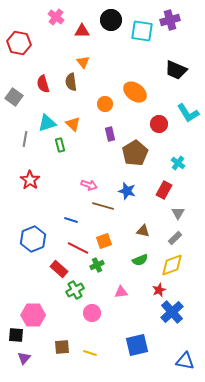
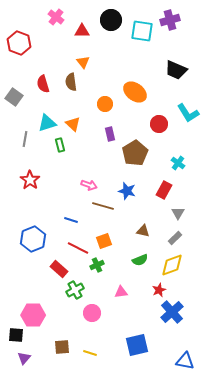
red hexagon at (19, 43): rotated 10 degrees clockwise
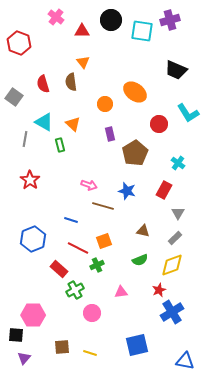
cyan triangle at (47, 123): moved 3 px left, 1 px up; rotated 48 degrees clockwise
blue cross at (172, 312): rotated 10 degrees clockwise
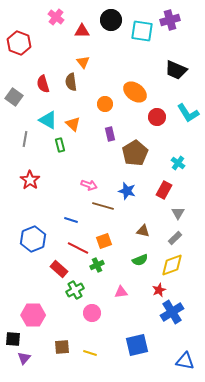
cyan triangle at (44, 122): moved 4 px right, 2 px up
red circle at (159, 124): moved 2 px left, 7 px up
black square at (16, 335): moved 3 px left, 4 px down
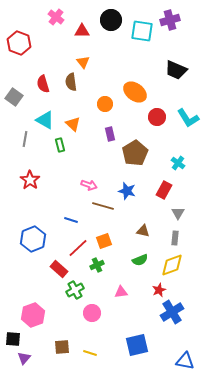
cyan L-shape at (188, 113): moved 5 px down
cyan triangle at (48, 120): moved 3 px left
gray rectangle at (175, 238): rotated 40 degrees counterclockwise
red line at (78, 248): rotated 70 degrees counterclockwise
pink hexagon at (33, 315): rotated 20 degrees counterclockwise
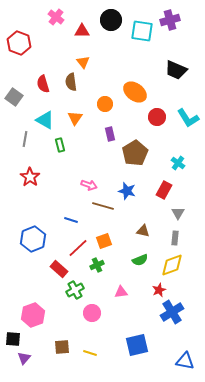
orange triangle at (73, 124): moved 2 px right, 6 px up; rotated 21 degrees clockwise
red star at (30, 180): moved 3 px up
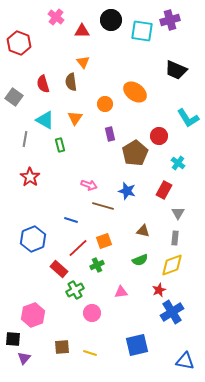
red circle at (157, 117): moved 2 px right, 19 px down
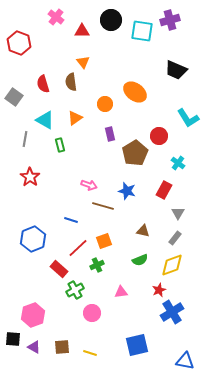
orange triangle at (75, 118): rotated 21 degrees clockwise
gray rectangle at (175, 238): rotated 32 degrees clockwise
purple triangle at (24, 358): moved 10 px right, 11 px up; rotated 40 degrees counterclockwise
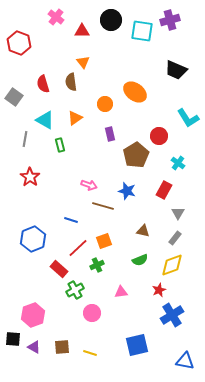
brown pentagon at (135, 153): moved 1 px right, 2 px down
blue cross at (172, 312): moved 3 px down
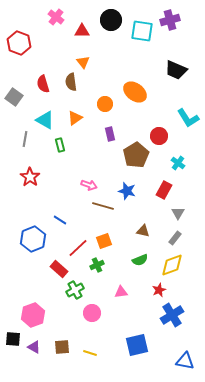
blue line at (71, 220): moved 11 px left; rotated 16 degrees clockwise
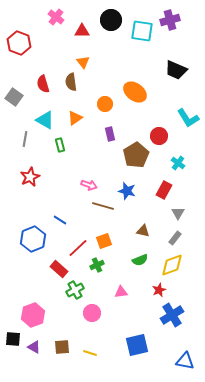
red star at (30, 177): rotated 12 degrees clockwise
